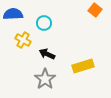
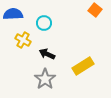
yellow rectangle: rotated 15 degrees counterclockwise
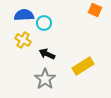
orange square: rotated 16 degrees counterclockwise
blue semicircle: moved 11 px right, 1 px down
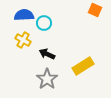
gray star: moved 2 px right
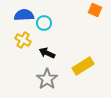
black arrow: moved 1 px up
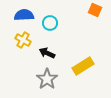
cyan circle: moved 6 px right
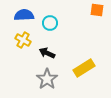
orange square: moved 2 px right; rotated 16 degrees counterclockwise
yellow rectangle: moved 1 px right, 2 px down
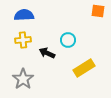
orange square: moved 1 px right, 1 px down
cyan circle: moved 18 px right, 17 px down
yellow cross: rotated 35 degrees counterclockwise
gray star: moved 24 px left
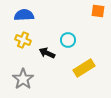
yellow cross: rotated 28 degrees clockwise
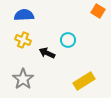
orange square: rotated 24 degrees clockwise
yellow rectangle: moved 13 px down
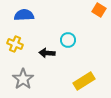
orange square: moved 1 px right, 1 px up
yellow cross: moved 8 px left, 4 px down
black arrow: rotated 21 degrees counterclockwise
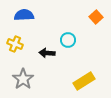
orange square: moved 3 px left, 7 px down; rotated 16 degrees clockwise
